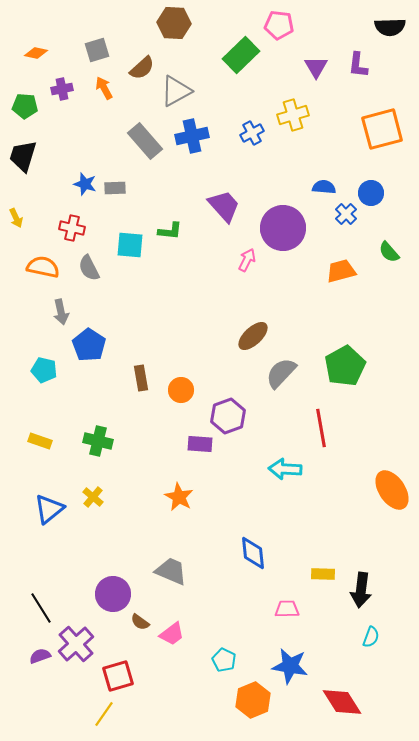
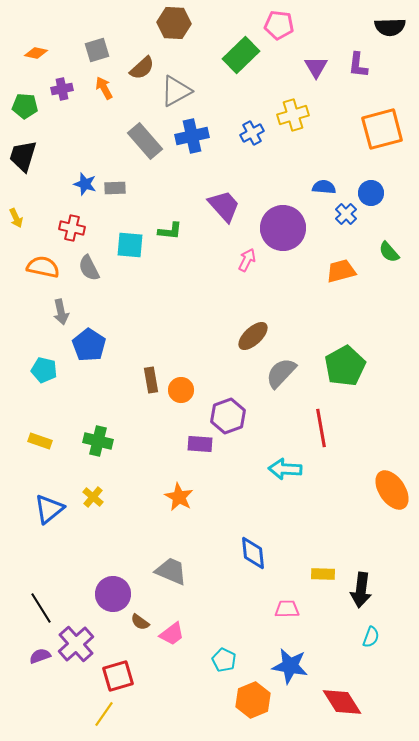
brown rectangle at (141, 378): moved 10 px right, 2 px down
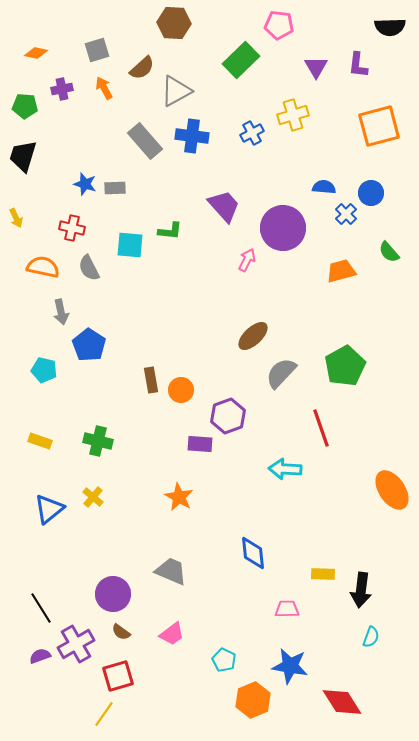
green rectangle at (241, 55): moved 5 px down
orange square at (382, 129): moved 3 px left, 3 px up
blue cross at (192, 136): rotated 20 degrees clockwise
red line at (321, 428): rotated 9 degrees counterclockwise
brown semicircle at (140, 622): moved 19 px left, 10 px down
purple cross at (76, 644): rotated 12 degrees clockwise
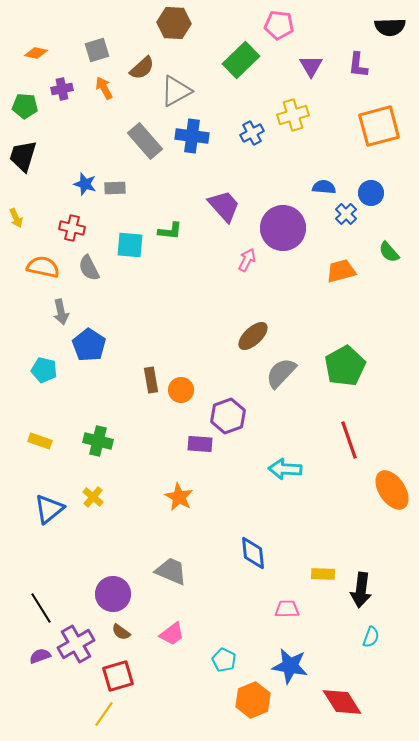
purple triangle at (316, 67): moved 5 px left, 1 px up
red line at (321, 428): moved 28 px right, 12 px down
